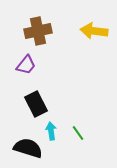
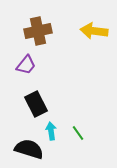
black semicircle: moved 1 px right, 1 px down
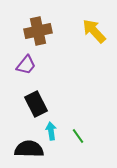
yellow arrow: rotated 40 degrees clockwise
green line: moved 3 px down
black semicircle: rotated 16 degrees counterclockwise
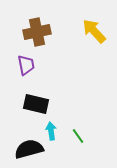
brown cross: moved 1 px left, 1 px down
purple trapezoid: rotated 50 degrees counterclockwise
black rectangle: rotated 50 degrees counterclockwise
black semicircle: rotated 16 degrees counterclockwise
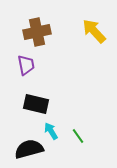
cyan arrow: rotated 24 degrees counterclockwise
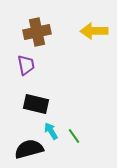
yellow arrow: rotated 48 degrees counterclockwise
green line: moved 4 px left
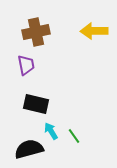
brown cross: moved 1 px left
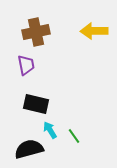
cyan arrow: moved 1 px left, 1 px up
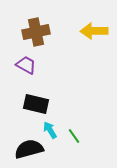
purple trapezoid: rotated 50 degrees counterclockwise
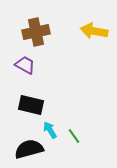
yellow arrow: rotated 12 degrees clockwise
purple trapezoid: moved 1 px left
black rectangle: moved 5 px left, 1 px down
